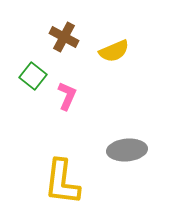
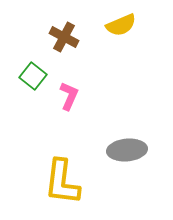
yellow semicircle: moved 7 px right, 26 px up
pink L-shape: moved 2 px right
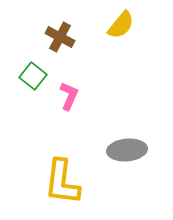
yellow semicircle: rotated 28 degrees counterclockwise
brown cross: moved 4 px left
